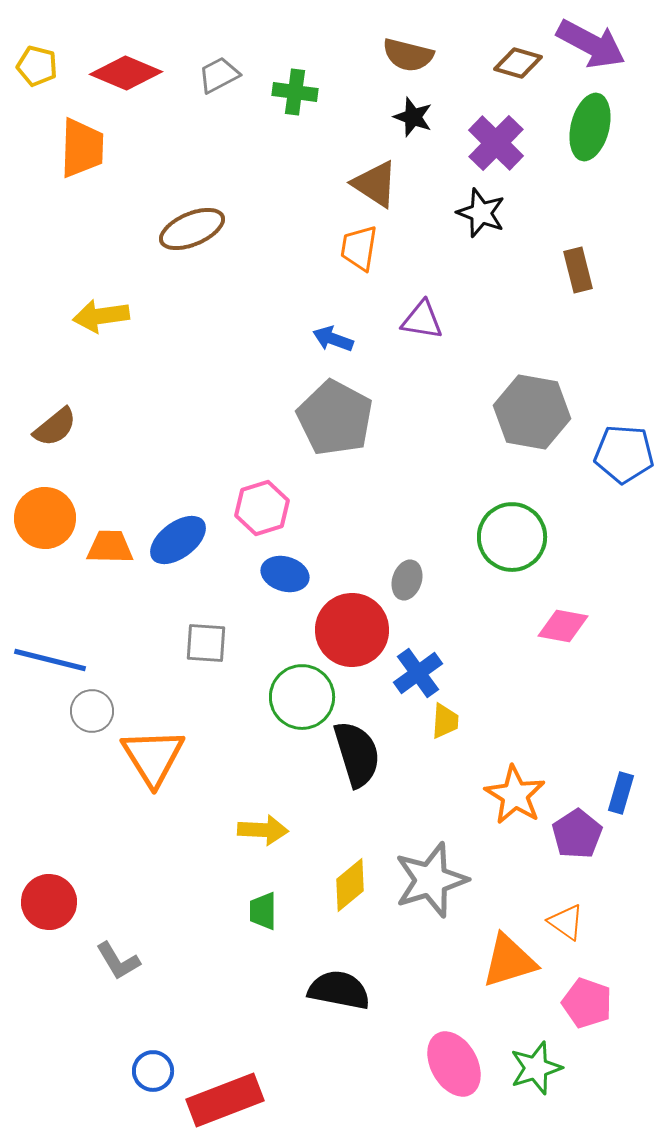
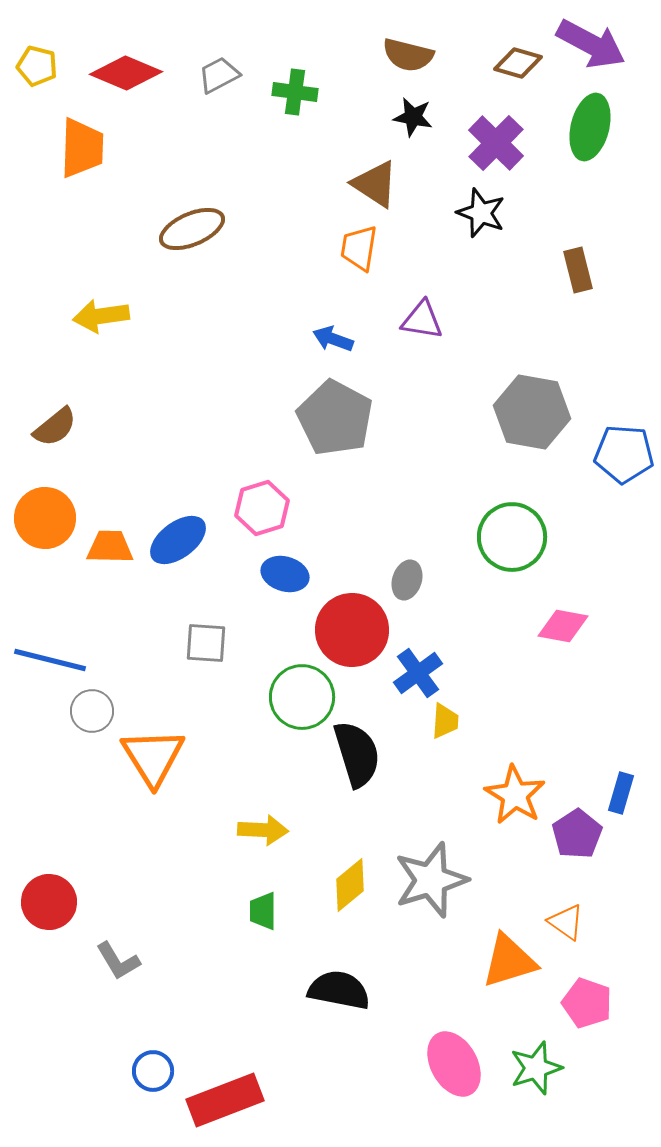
black star at (413, 117): rotated 9 degrees counterclockwise
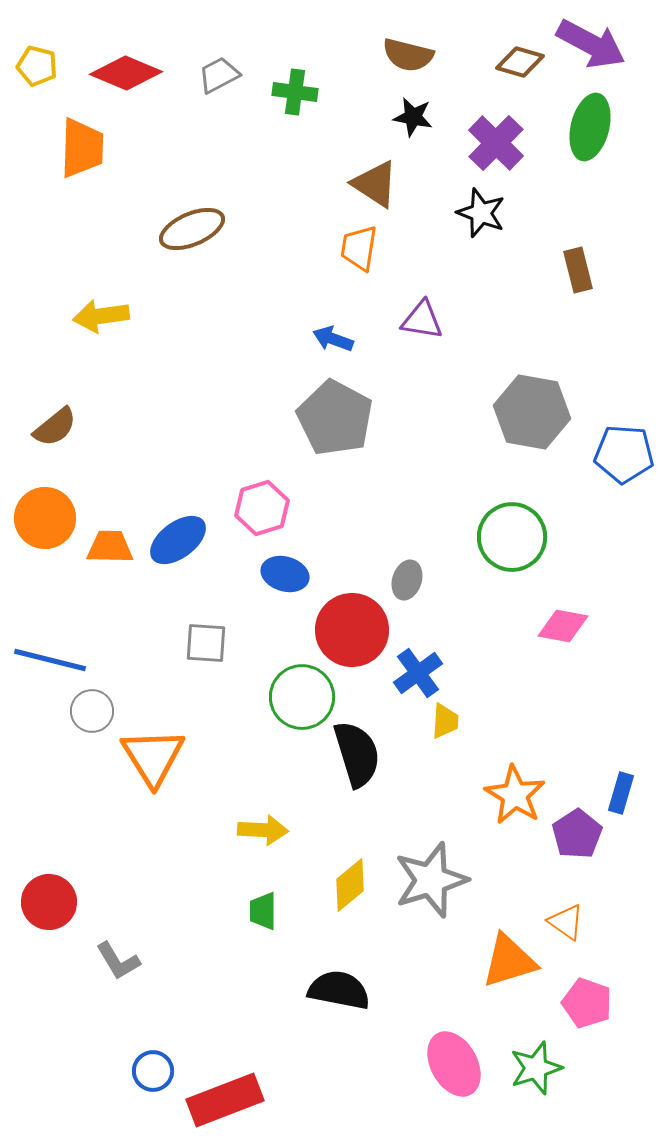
brown diamond at (518, 63): moved 2 px right, 1 px up
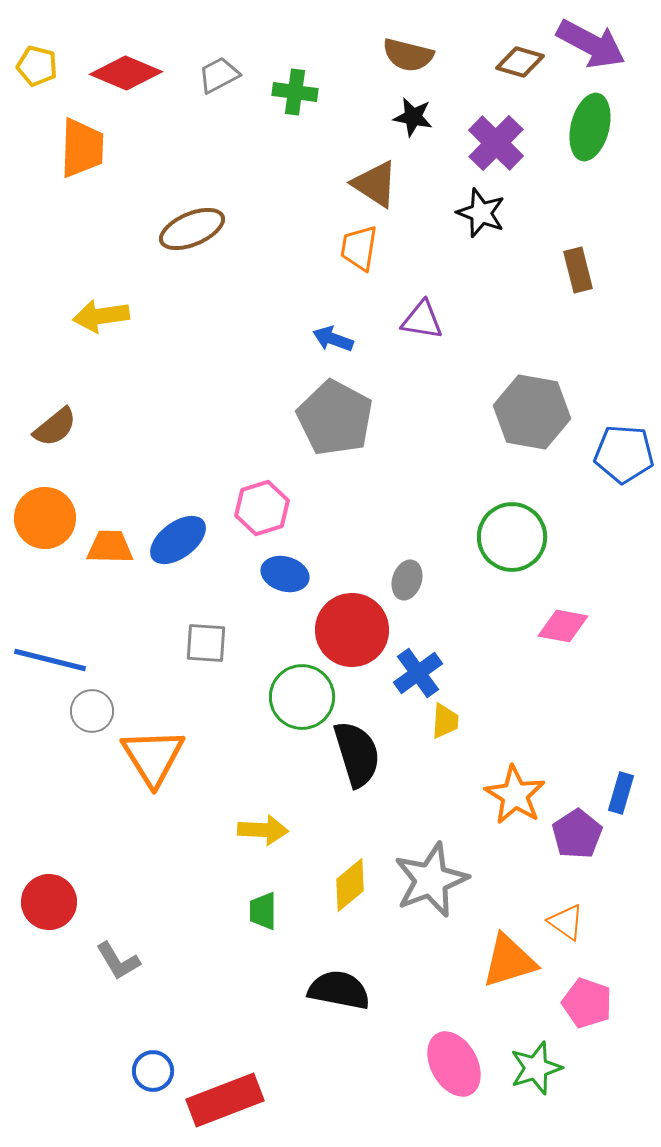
gray star at (431, 880): rotated 4 degrees counterclockwise
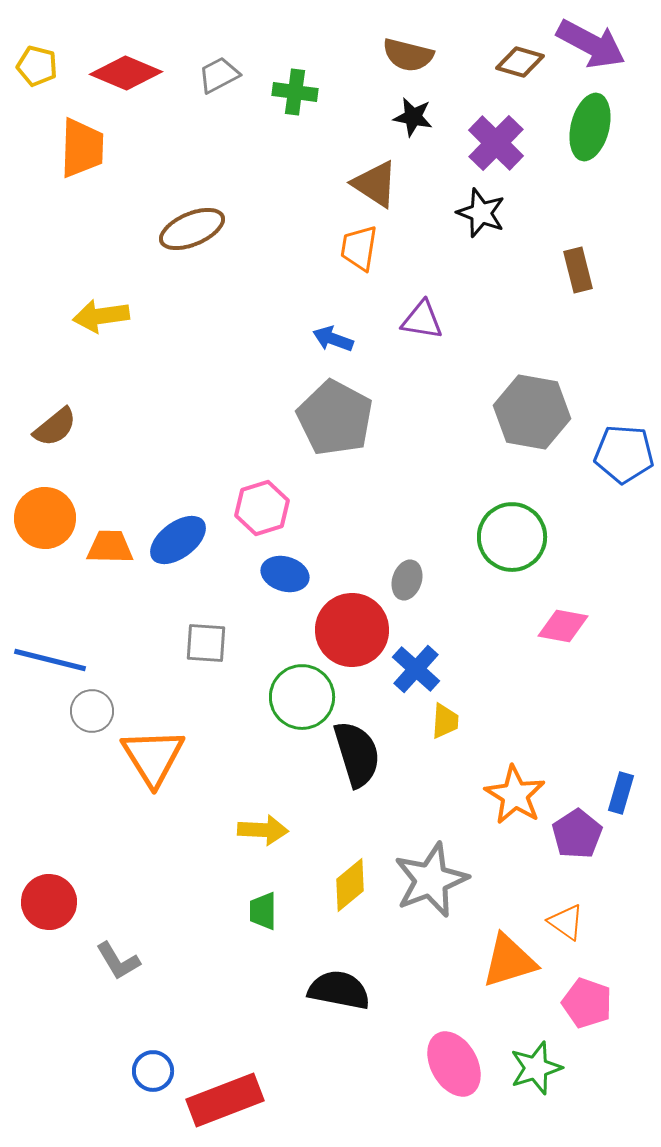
blue cross at (418, 673): moved 2 px left, 4 px up; rotated 12 degrees counterclockwise
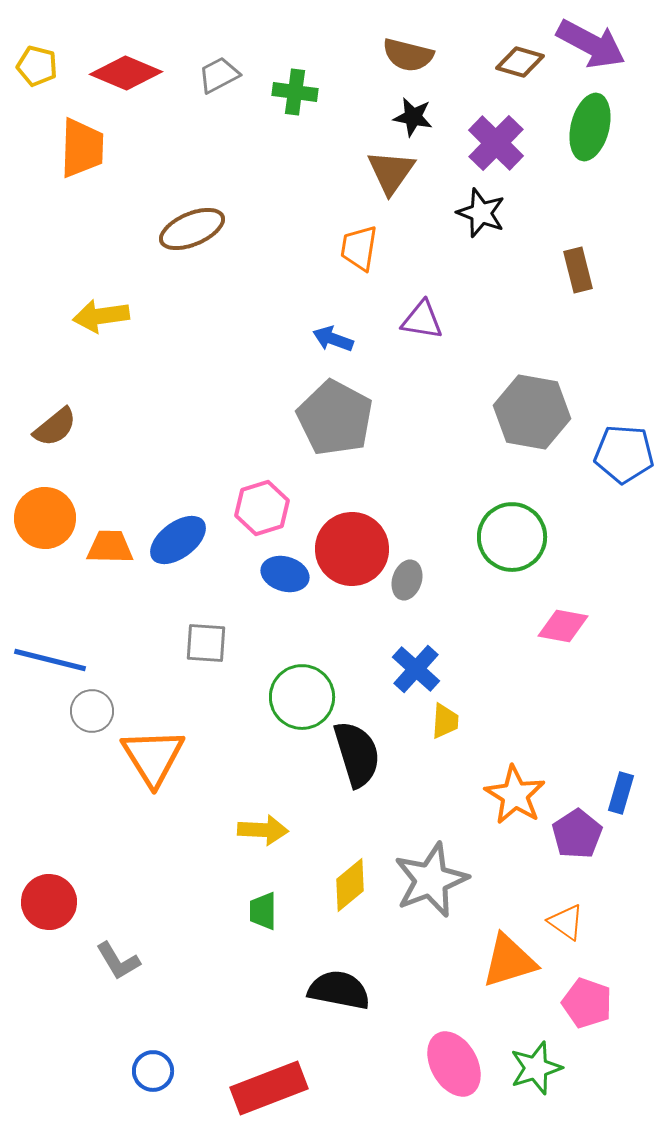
brown triangle at (375, 184): moved 16 px right, 12 px up; rotated 32 degrees clockwise
red circle at (352, 630): moved 81 px up
red rectangle at (225, 1100): moved 44 px right, 12 px up
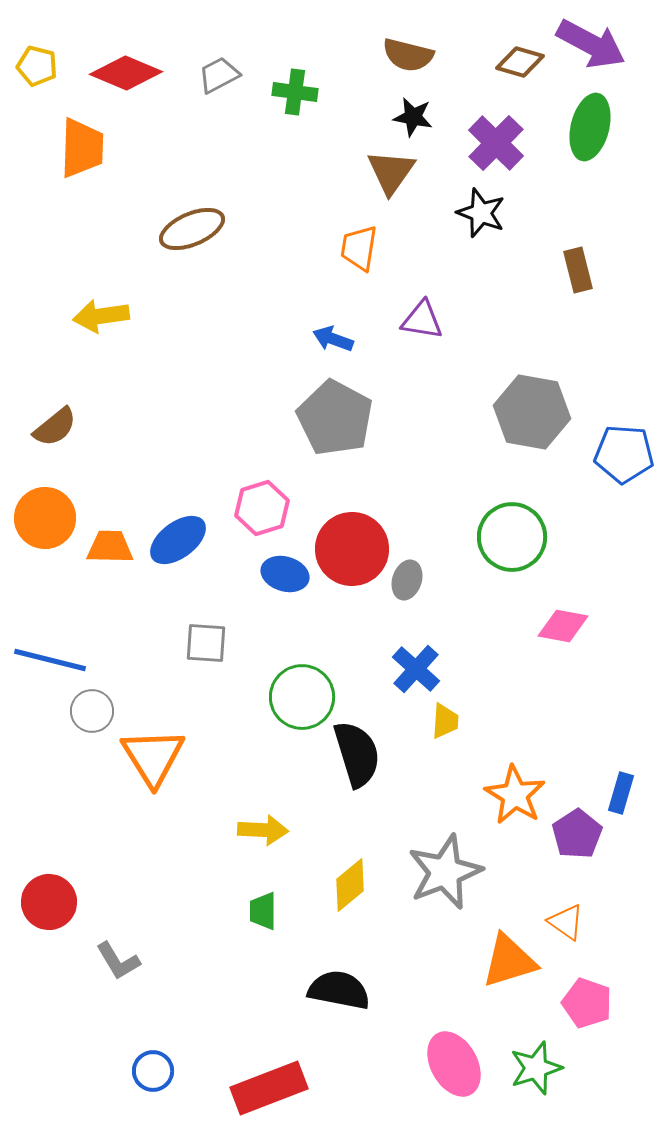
gray star at (431, 880): moved 14 px right, 8 px up
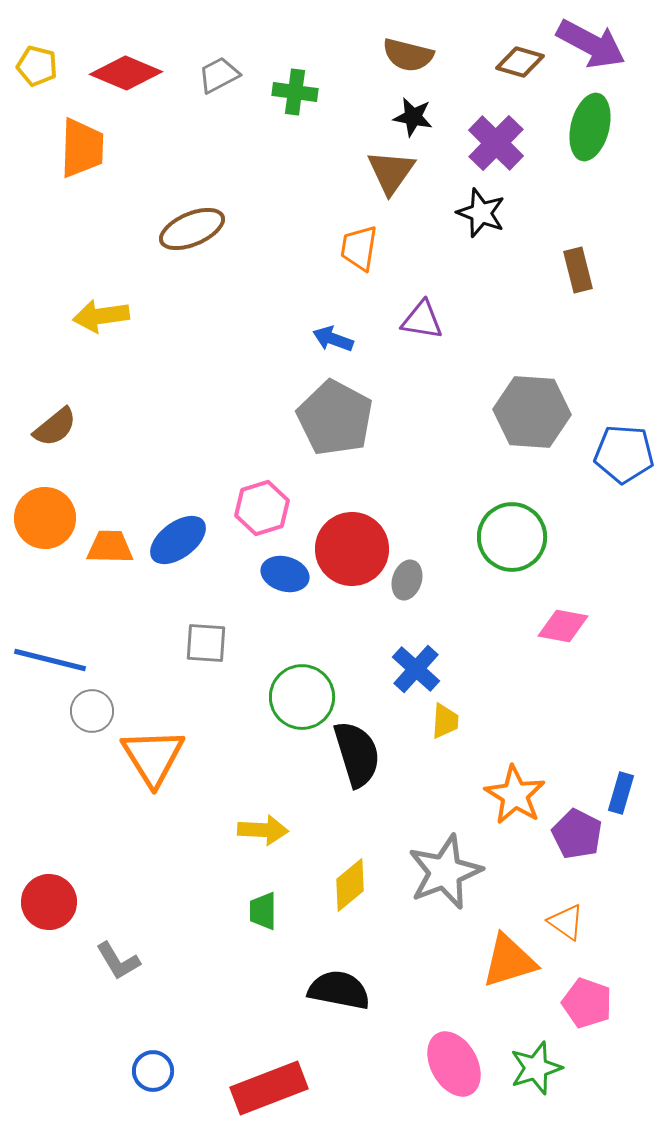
gray hexagon at (532, 412): rotated 6 degrees counterclockwise
purple pentagon at (577, 834): rotated 12 degrees counterclockwise
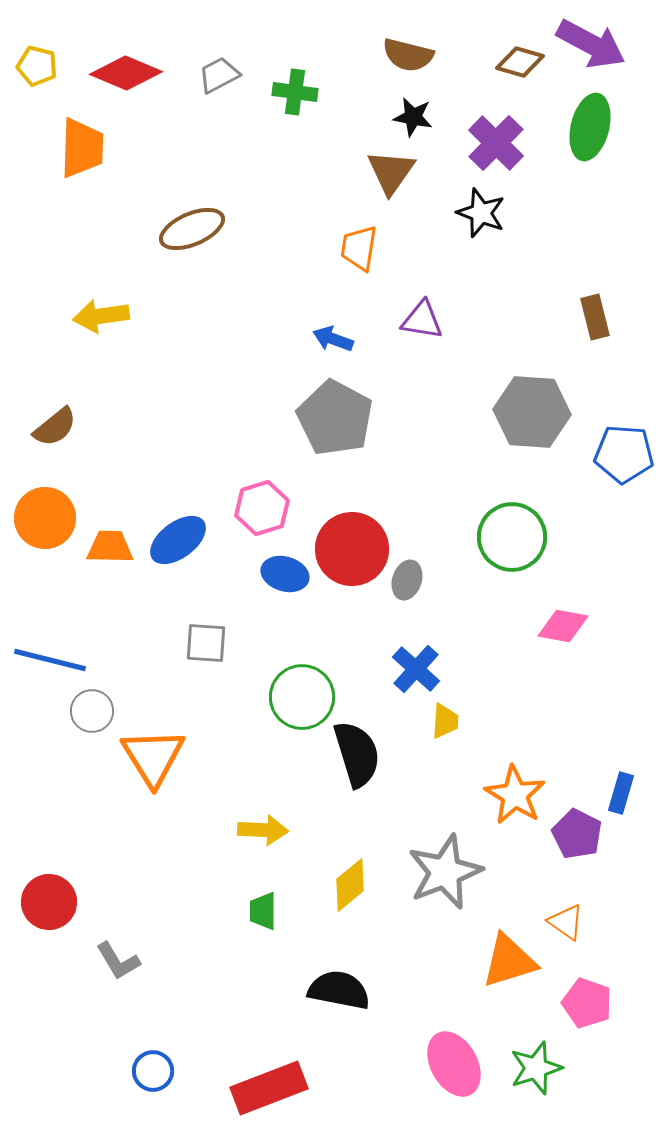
brown rectangle at (578, 270): moved 17 px right, 47 px down
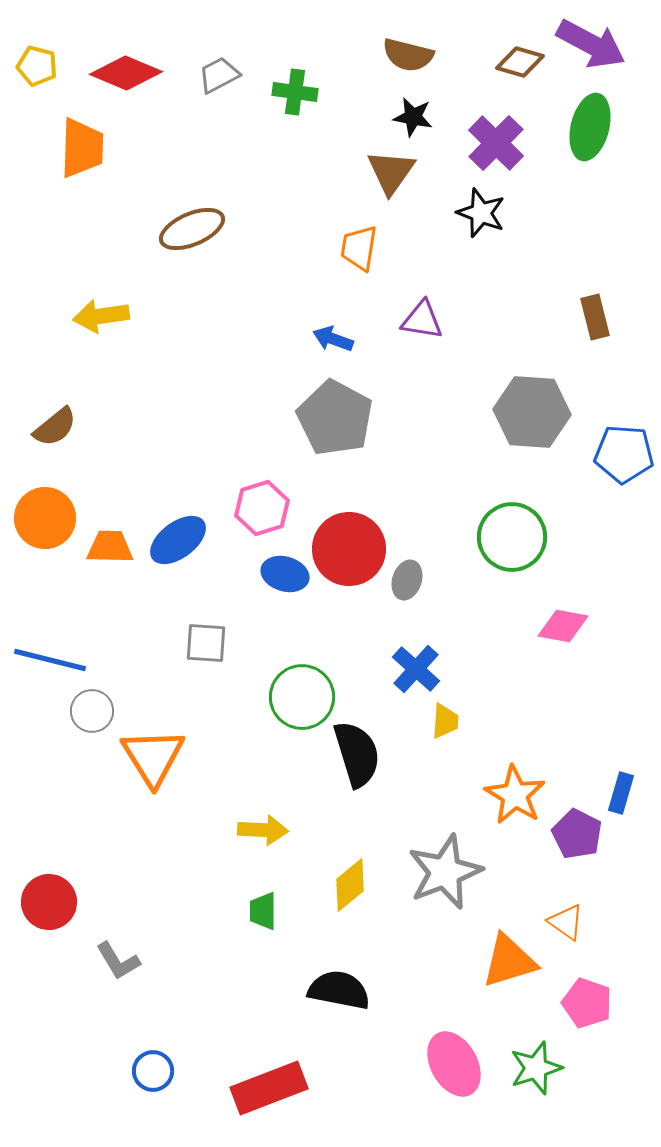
red circle at (352, 549): moved 3 px left
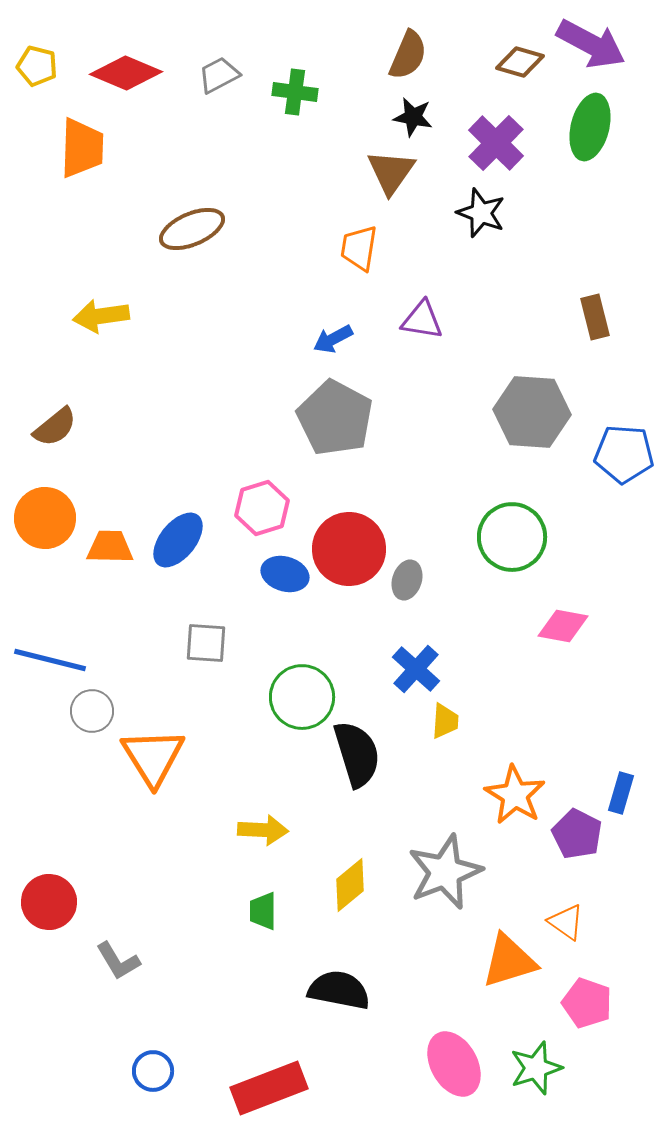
brown semicircle at (408, 55): rotated 81 degrees counterclockwise
blue arrow at (333, 339): rotated 48 degrees counterclockwise
blue ellipse at (178, 540): rotated 14 degrees counterclockwise
